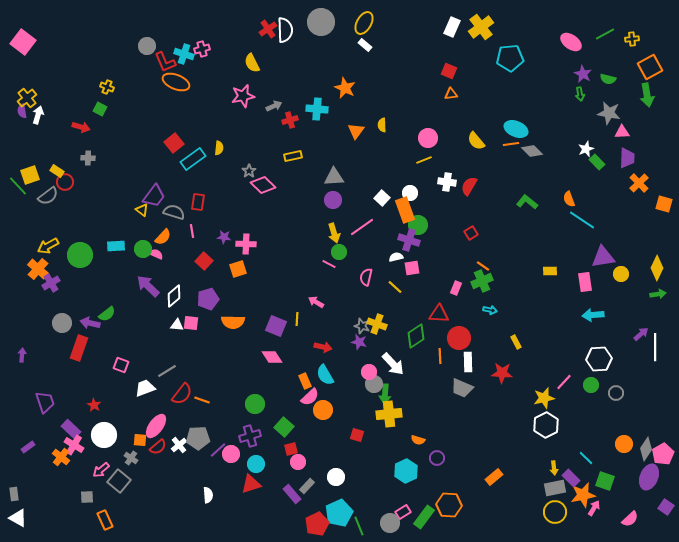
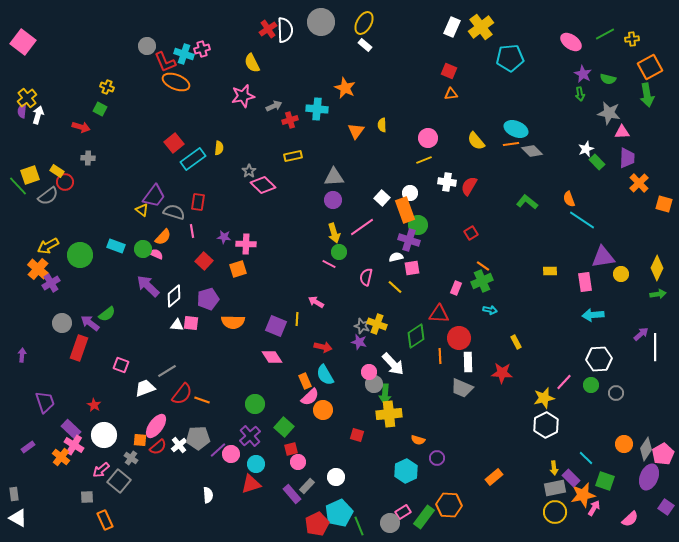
purple semicircle at (22, 111): rotated 16 degrees clockwise
cyan rectangle at (116, 246): rotated 24 degrees clockwise
purple arrow at (90, 323): rotated 24 degrees clockwise
purple cross at (250, 436): rotated 25 degrees counterclockwise
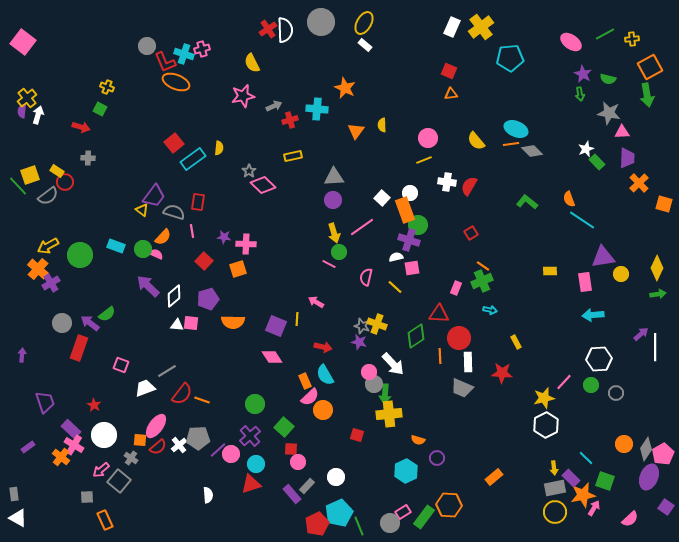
red square at (291, 449): rotated 16 degrees clockwise
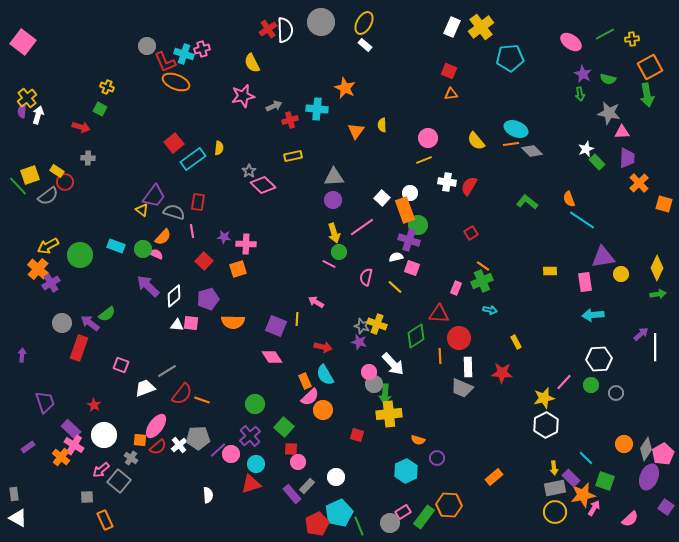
pink square at (412, 268): rotated 28 degrees clockwise
white rectangle at (468, 362): moved 5 px down
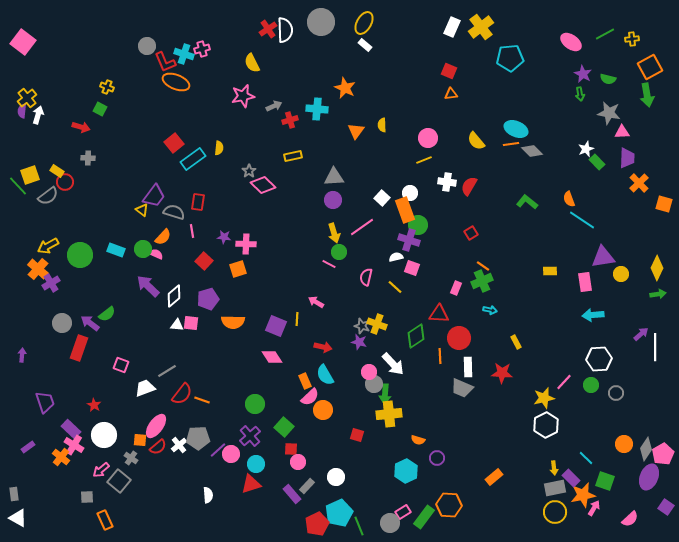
cyan rectangle at (116, 246): moved 4 px down
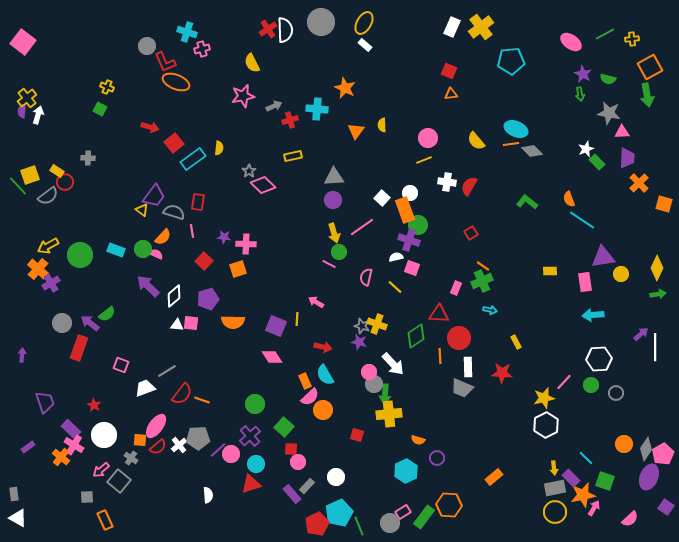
cyan cross at (184, 54): moved 3 px right, 22 px up
cyan pentagon at (510, 58): moved 1 px right, 3 px down
red arrow at (81, 127): moved 69 px right
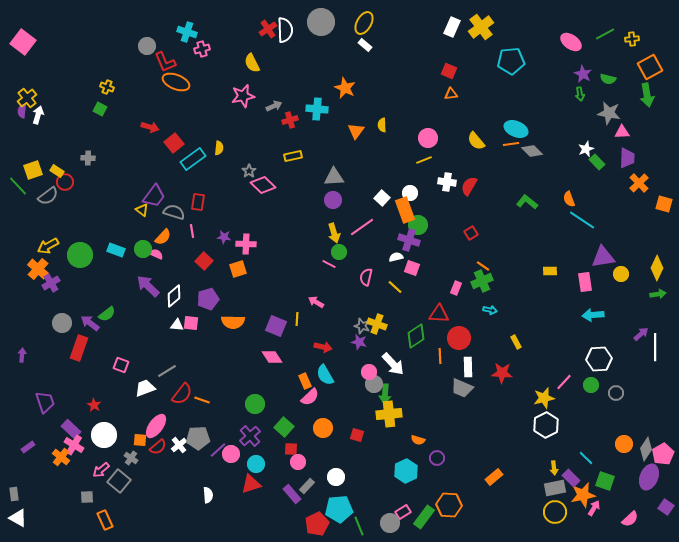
yellow square at (30, 175): moved 3 px right, 5 px up
orange circle at (323, 410): moved 18 px down
cyan pentagon at (339, 513): moved 4 px up; rotated 20 degrees clockwise
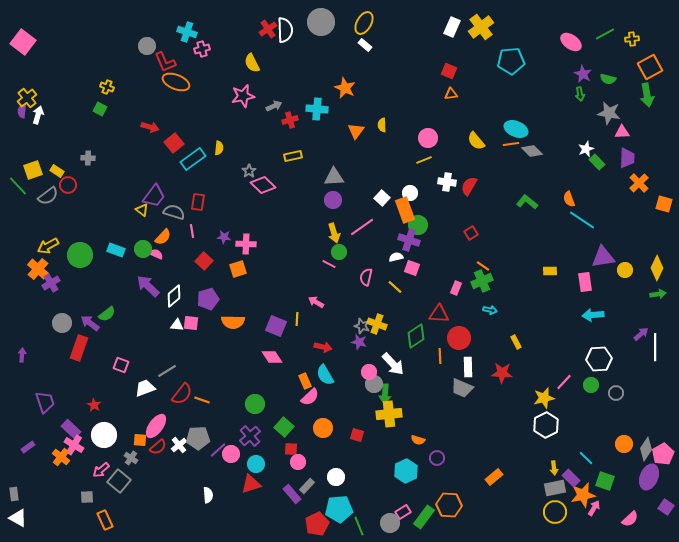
red circle at (65, 182): moved 3 px right, 3 px down
yellow circle at (621, 274): moved 4 px right, 4 px up
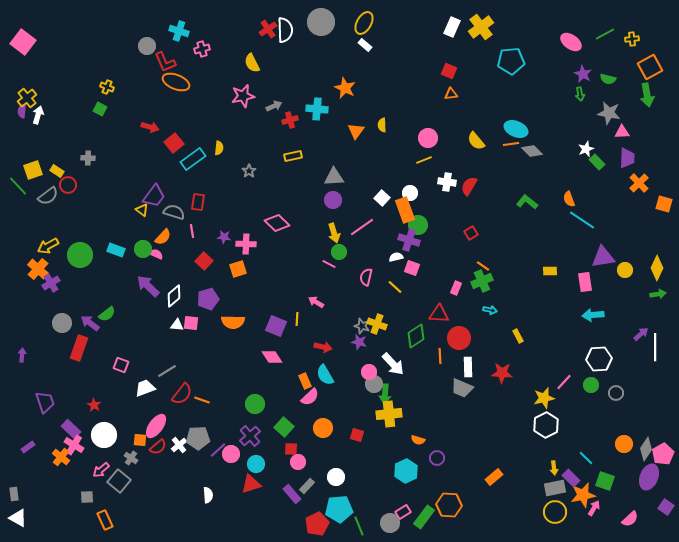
cyan cross at (187, 32): moved 8 px left, 1 px up
pink diamond at (263, 185): moved 14 px right, 38 px down
yellow rectangle at (516, 342): moved 2 px right, 6 px up
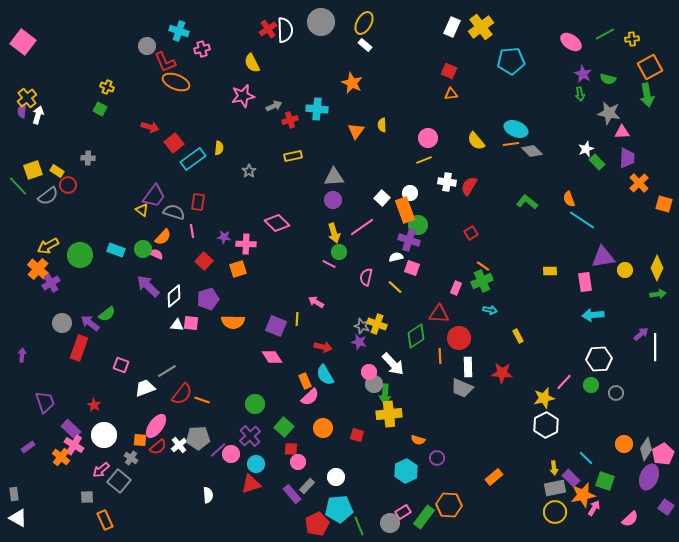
orange star at (345, 88): moved 7 px right, 5 px up
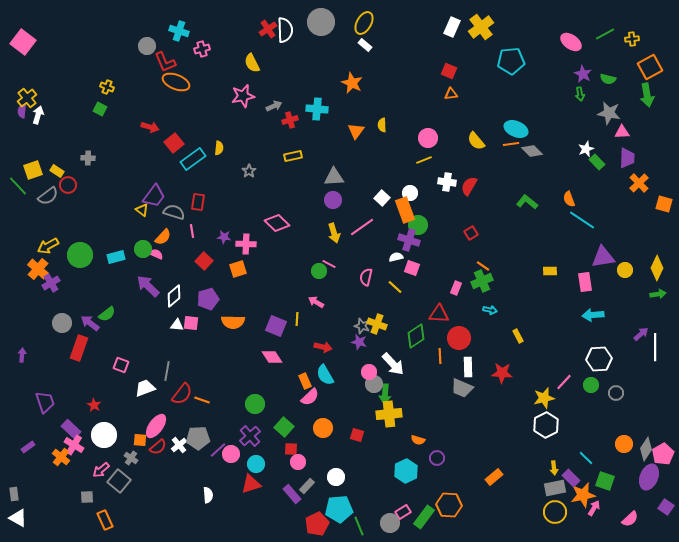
cyan rectangle at (116, 250): moved 7 px down; rotated 36 degrees counterclockwise
green circle at (339, 252): moved 20 px left, 19 px down
gray line at (167, 371): rotated 48 degrees counterclockwise
